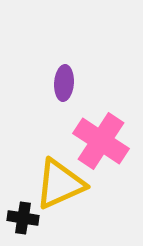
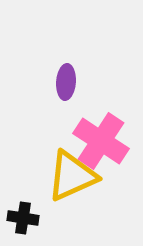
purple ellipse: moved 2 px right, 1 px up
yellow triangle: moved 12 px right, 8 px up
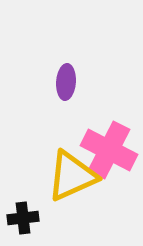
pink cross: moved 8 px right, 9 px down; rotated 6 degrees counterclockwise
black cross: rotated 16 degrees counterclockwise
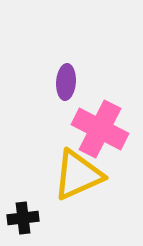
pink cross: moved 9 px left, 21 px up
yellow triangle: moved 6 px right, 1 px up
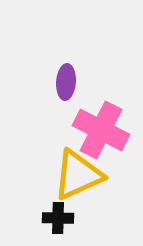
pink cross: moved 1 px right, 1 px down
black cross: moved 35 px right; rotated 8 degrees clockwise
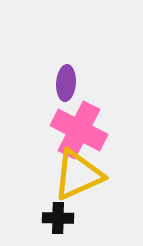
purple ellipse: moved 1 px down
pink cross: moved 22 px left
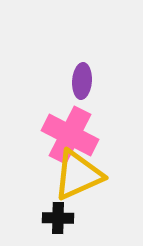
purple ellipse: moved 16 px right, 2 px up
pink cross: moved 9 px left, 5 px down
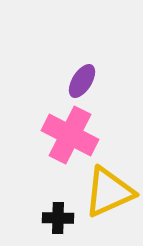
purple ellipse: rotated 28 degrees clockwise
yellow triangle: moved 31 px right, 17 px down
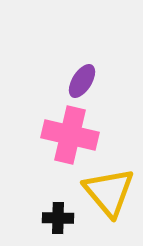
pink cross: rotated 14 degrees counterclockwise
yellow triangle: rotated 46 degrees counterclockwise
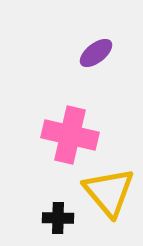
purple ellipse: moved 14 px right, 28 px up; rotated 20 degrees clockwise
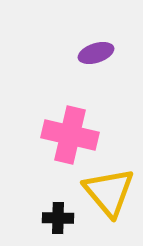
purple ellipse: rotated 20 degrees clockwise
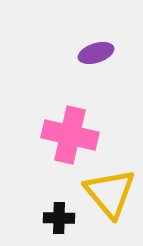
yellow triangle: moved 1 px right, 1 px down
black cross: moved 1 px right
